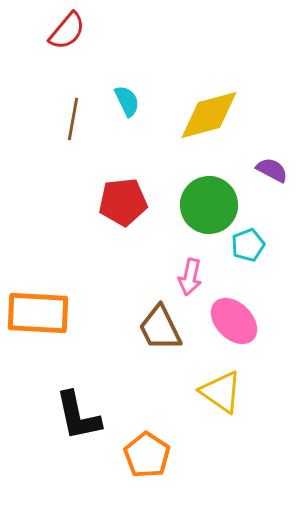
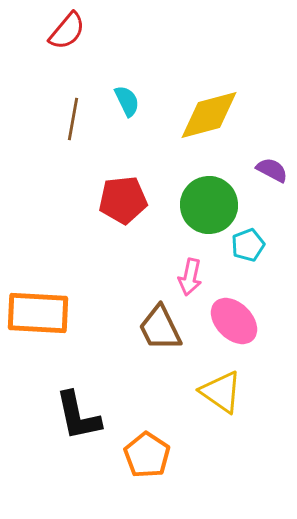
red pentagon: moved 2 px up
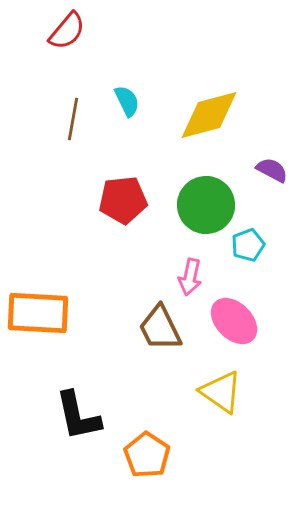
green circle: moved 3 px left
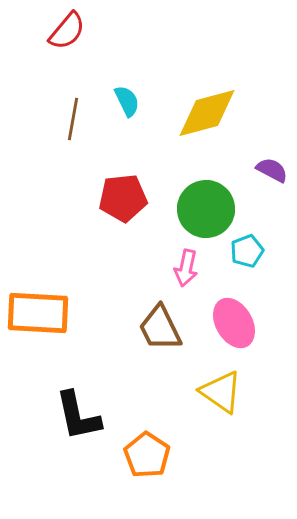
yellow diamond: moved 2 px left, 2 px up
red pentagon: moved 2 px up
green circle: moved 4 px down
cyan pentagon: moved 1 px left, 6 px down
pink arrow: moved 4 px left, 9 px up
pink ellipse: moved 2 px down; rotated 15 degrees clockwise
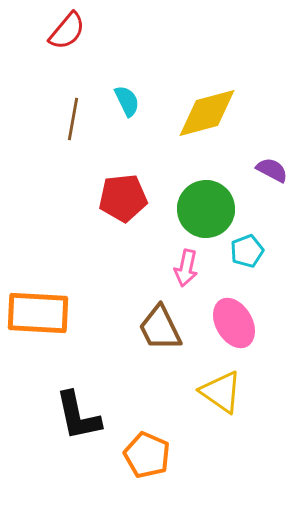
orange pentagon: rotated 9 degrees counterclockwise
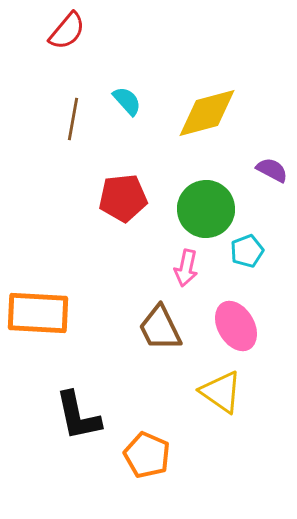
cyan semicircle: rotated 16 degrees counterclockwise
pink ellipse: moved 2 px right, 3 px down
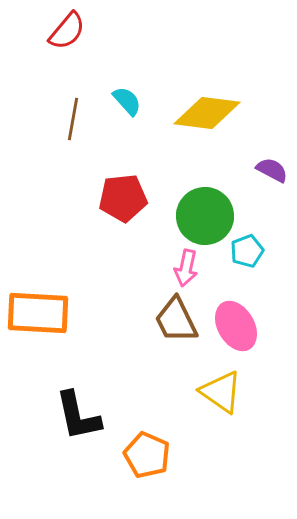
yellow diamond: rotated 22 degrees clockwise
green circle: moved 1 px left, 7 px down
brown trapezoid: moved 16 px right, 8 px up
